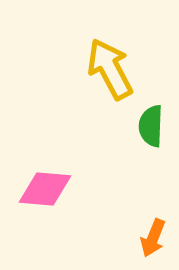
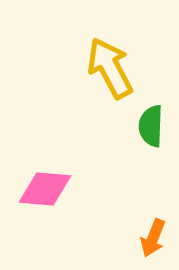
yellow arrow: moved 1 px up
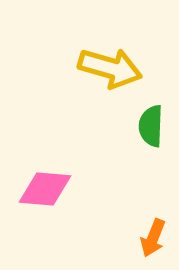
yellow arrow: rotated 134 degrees clockwise
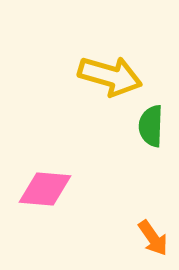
yellow arrow: moved 8 px down
orange arrow: rotated 57 degrees counterclockwise
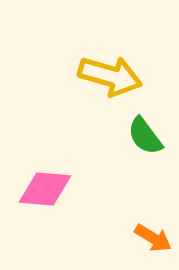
green semicircle: moved 6 px left, 10 px down; rotated 39 degrees counterclockwise
orange arrow: rotated 24 degrees counterclockwise
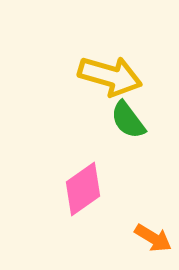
green semicircle: moved 17 px left, 16 px up
pink diamond: moved 38 px right; rotated 40 degrees counterclockwise
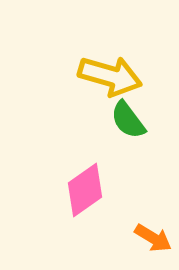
pink diamond: moved 2 px right, 1 px down
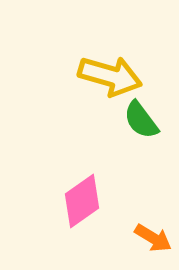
green semicircle: moved 13 px right
pink diamond: moved 3 px left, 11 px down
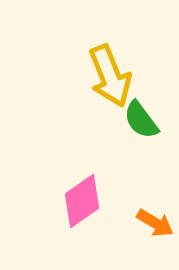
yellow arrow: rotated 52 degrees clockwise
orange arrow: moved 2 px right, 15 px up
